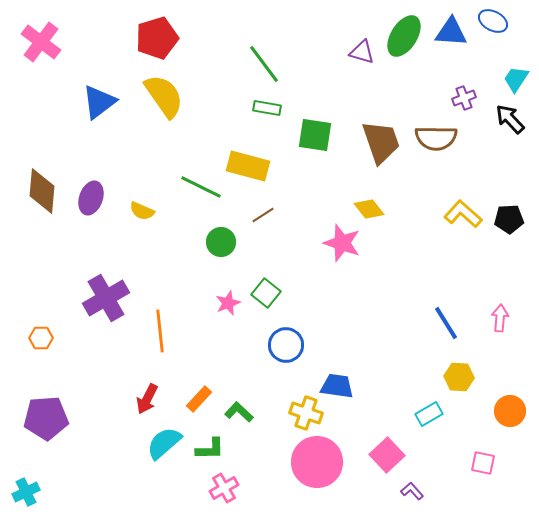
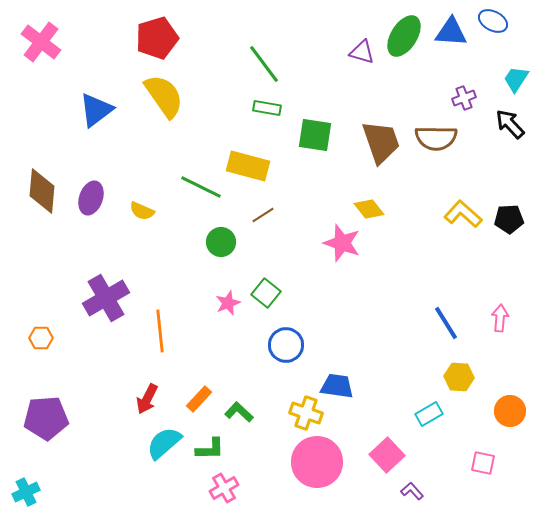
blue triangle at (99, 102): moved 3 px left, 8 px down
black arrow at (510, 119): moved 5 px down
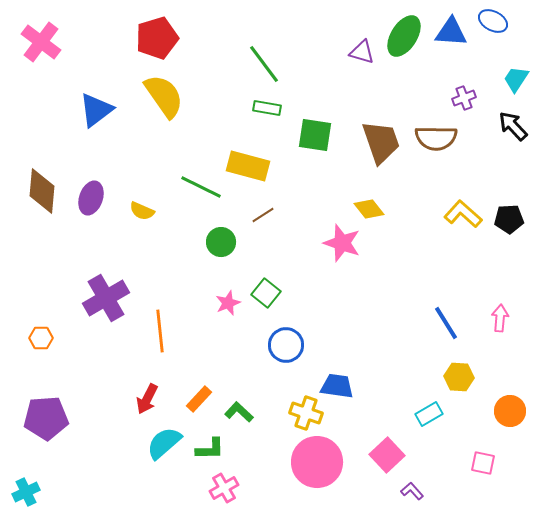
black arrow at (510, 124): moved 3 px right, 2 px down
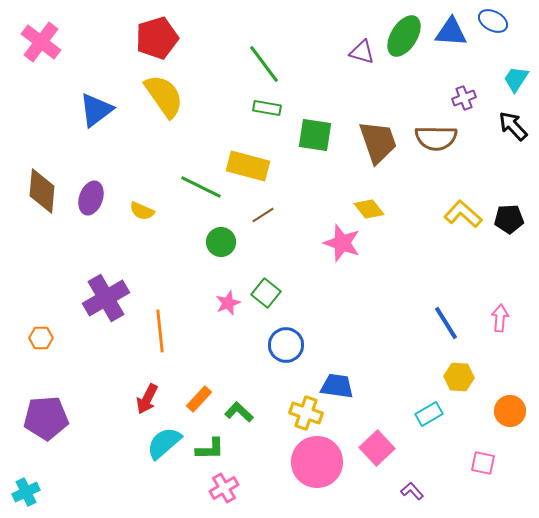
brown trapezoid at (381, 142): moved 3 px left
pink square at (387, 455): moved 10 px left, 7 px up
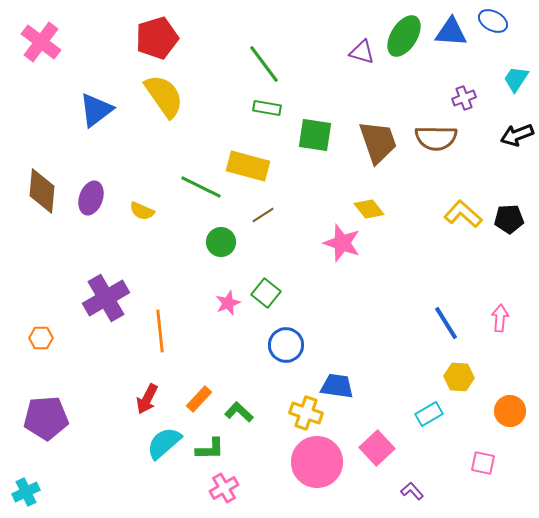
black arrow at (513, 126): moved 4 px right, 9 px down; rotated 68 degrees counterclockwise
